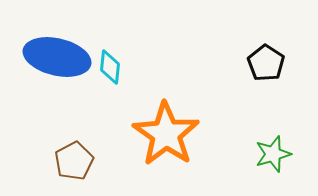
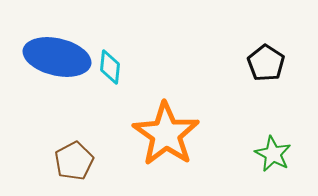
green star: rotated 27 degrees counterclockwise
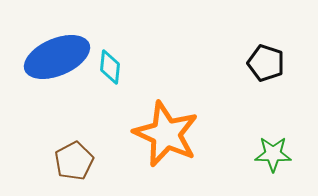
blue ellipse: rotated 36 degrees counterclockwise
black pentagon: rotated 15 degrees counterclockwise
orange star: rotated 10 degrees counterclockwise
green star: rotated 27 degrees counterclockwise
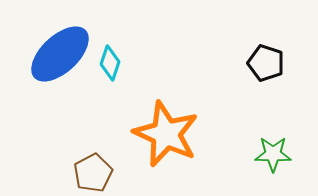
blue ellipse: moved 3 px right, 3 px up; rotated 20 degrees counterclockwise
cyan diamond: moved 4 px up; rotated 12 degrees clockwise
brown pentagon: moved 19 px right, 12 px down
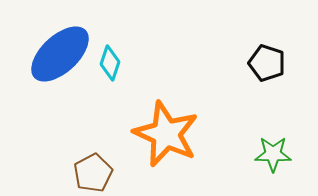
black pentagon: moved 1 px right
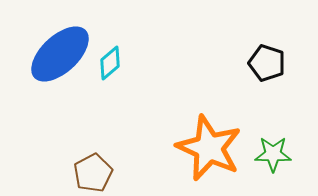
cyan diamond: rotated 32 degrees clockwise
orange star: moved 43 px right, 14 px down
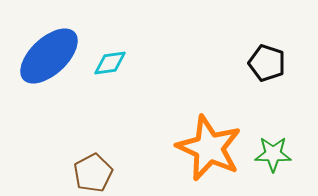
blue ellipse: moved 11 px left, 2 px down
cyan diamond: rotated 32 degrees clockwise
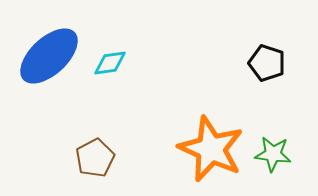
orange star: moved 2 px right, 1 px down
green star: rotated 6 degrees clockwise
brown pentagon: moved 2 px right, 15 px up
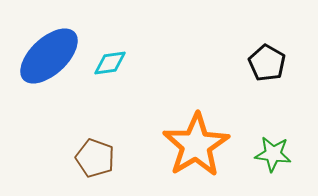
black pentagon: rotated 12 degrees clockwise
orange star: moved 15 px left, 4 px up; rotated 16 degrees clockwise
brown pentagon: rotated 24 degrees counterclockwise
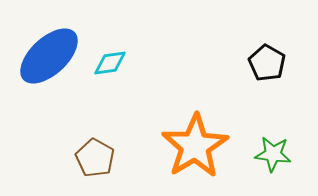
orange star: moved 1 px left, 1 px down
brown pentagon: rotated 9 degrees clockwise
